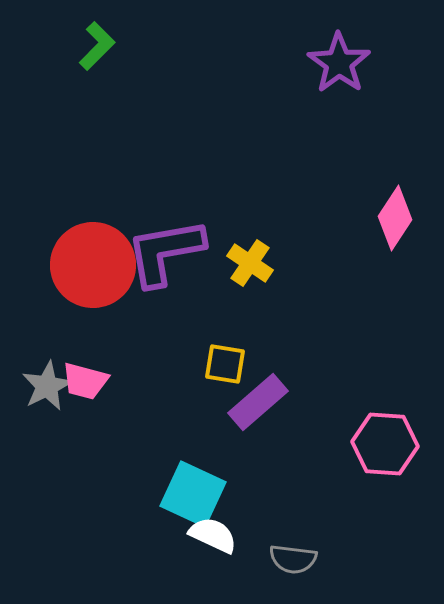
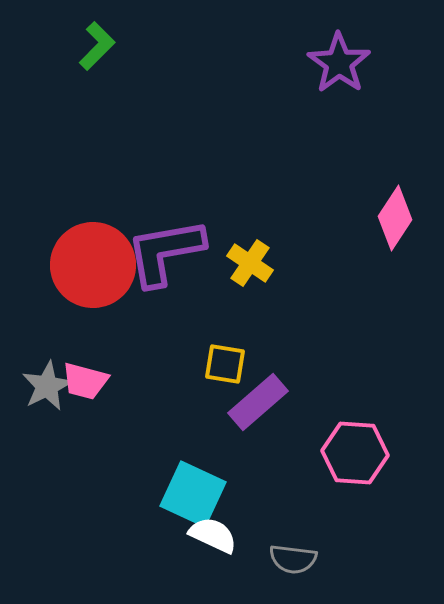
pink hexagon: moved 30 px left, 9 px down
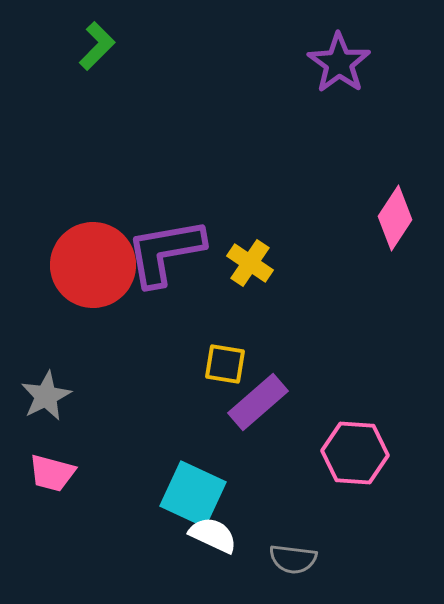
pink trapezoid: moved 33 px left, 92 px down
gray star: moved 1 px left, 10 px down
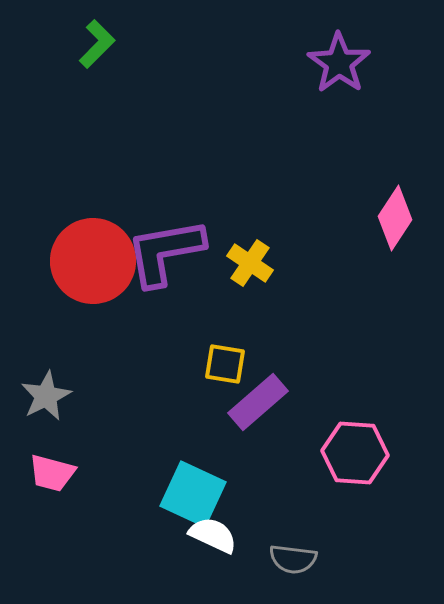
green L-shape: moved 2 px up
red circle: moved 4 px up
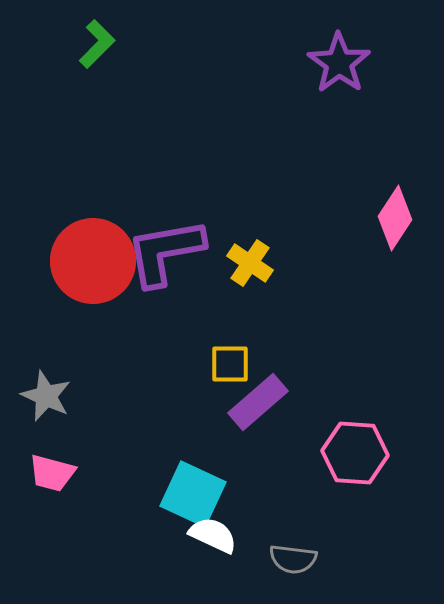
yellow square: moved 5 px right; rotated 9 degrees counterclockwise
gray star: rotated 21 degrees counterclockwise
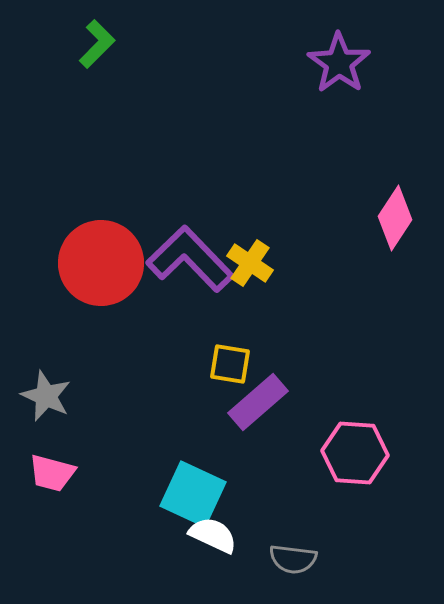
purple L-shape: moved 25 px right, 7 px down; rotated 56 degrees clockwise
red circle: moved 8 px right, 2 px down
yellow square: rotated 9 degrees clockwise
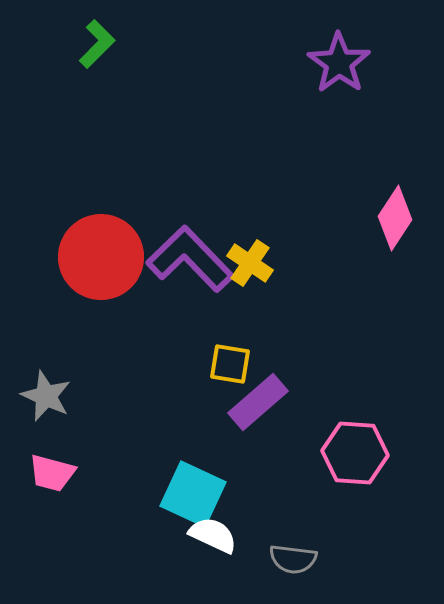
red circle: moved 6 px up
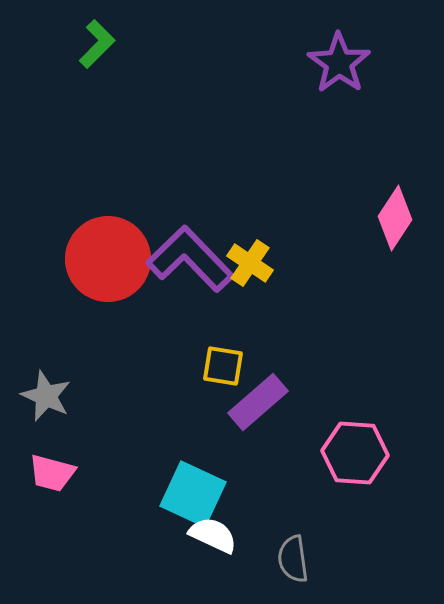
red circle: moved 7 px right, 2 px down
yellow square: moved 7 px left, 2 px down
gray semicircle: rotated 75 degrees clockwise
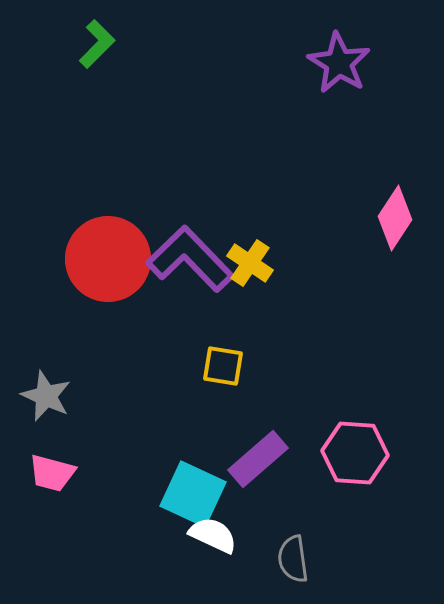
purple star: rotated 4 degrees counterclockwise
purple rectangle: moved 57 px down
